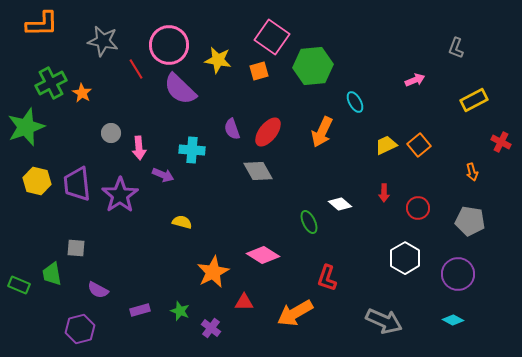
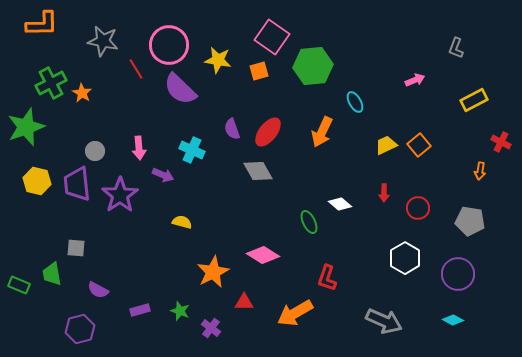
gray circle at (111, 133): moved 16 px left, 18 px down
cyan cross at (192, 150): rotated 20 degrees clockwise
orange arrow at (472, 172): moved 8 px right, 1 px up; rotated 24 degrees clockwise
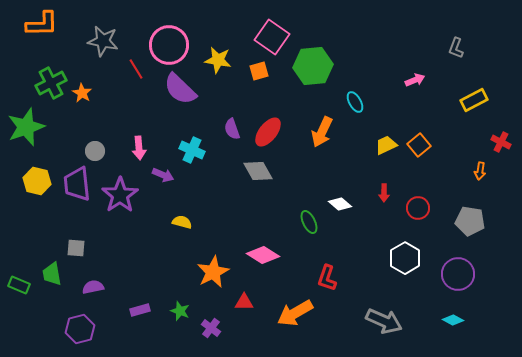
purple semicircle at (98, 290): moved 5 px left, 3 px up; rotated 140 degrees clockwise
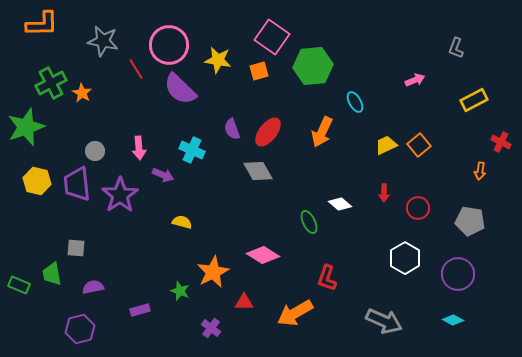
green star at (180, 311): moved 20 px up
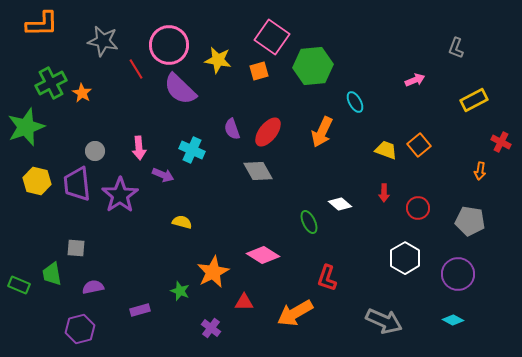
yellow trapezoid at (386, 145): moved 5 px down; rotated 45 degrees clockwise
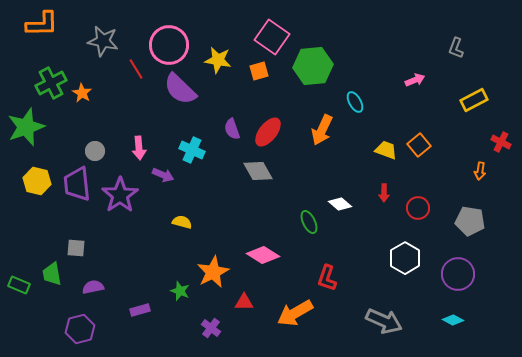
orange arrow at (322, 132): moved 2 px up
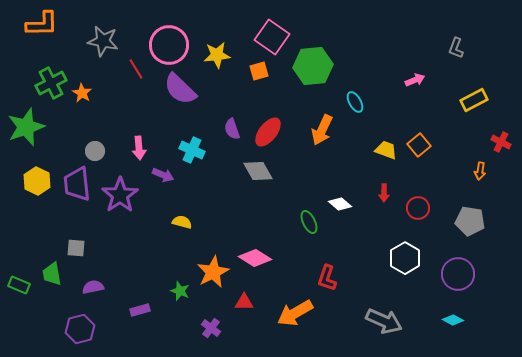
yellow star at (218, 60): moved 1 px left, 5 px up; rotated 16 degrees counterclockwise
yellow hexagon at (37, 181): rotated 12 degrees clockwise
pink diamond at (263, 255): moved 8 px left, 3 px down
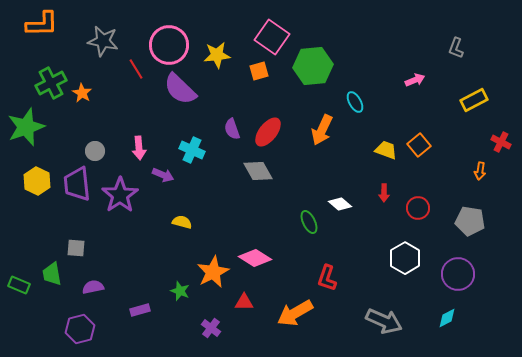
cyan diamond at (453, 320): moved 6 px left, 2 px up; rotated 55 degrees counterclockwise
